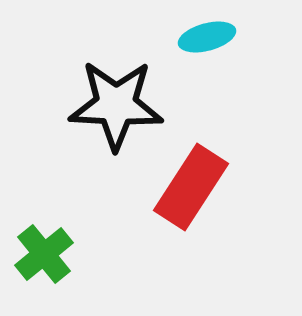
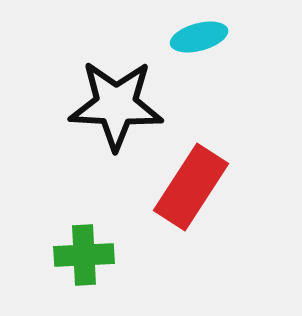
cyan ellipse: moved 8 px left
green cross: moved 40 px right, 1 px down; rotated 36 degrees clockwise
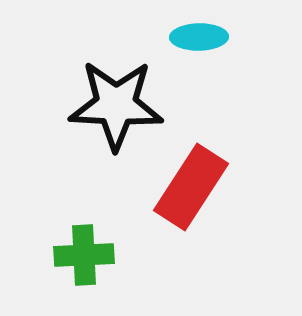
cyan ellipse: rotated 14 degrees clockwise
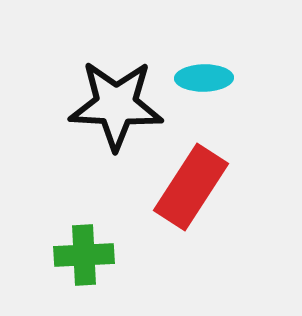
cyan ellipse: moved 5 px right, 41 px down
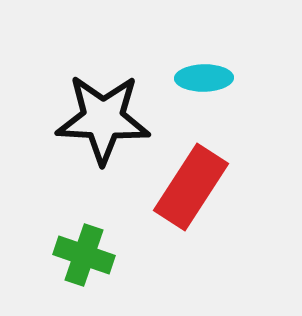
black star: moved 13 px left, 14 px down
green cross: rotated 22 degrees clockwise
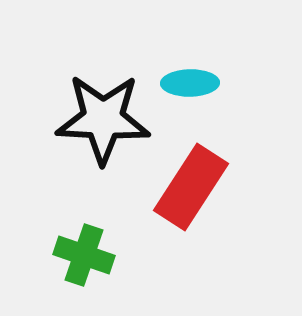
cyan ellipse: moved 14 px left, 5 px down
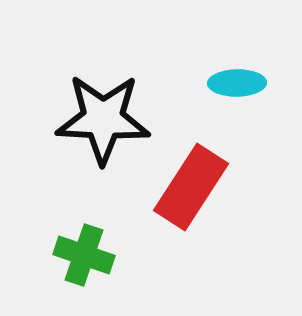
cyan ellipse: moved 47 px right
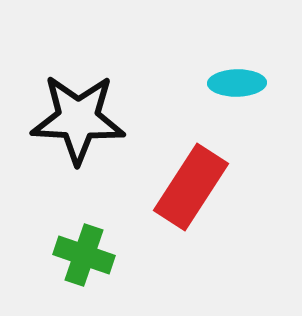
black star: moved 25 px left
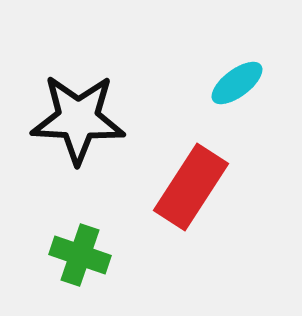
cyan ellipse: rotated 36 degrees counterclockwise
green cross: moved 4 px left
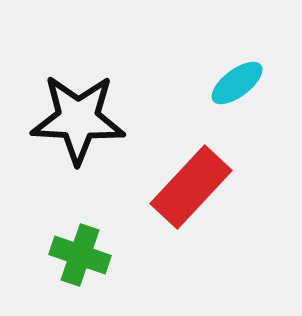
red rectangle: rotated 10 degrees clockwise
